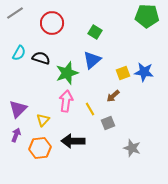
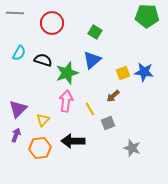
gray line: rotated 36 degrees clockwise
black semicircle: moved 2 px right, 2 px down
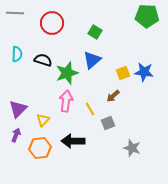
cyan semicircle: moved 2 px left, 1 px down; rotated 28 degrees counterclockwise
